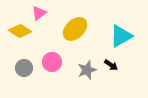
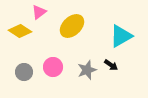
pink triangle: moved 1 px up
yellow ellipse: moved 3 px left, 3 px up
pink circle: moved 1 px right, 5 px down
gray circle: moved 4 px down
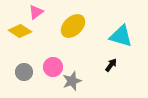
pink triangle: moved 3 px left
yellow ellipse: moved 1 px right
cyan triangle: rotated 45 degrees clockwise
black arrow: rotated 88 degrees counterclockwise
gray star: moved 15 px left, 11 px down
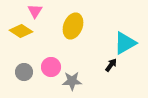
pink triangle: moved 1 px left, 1 px up; rotated 21 degrees counterclockwise
yellow ellipse: rotated 25 degrees counterclockwise
yellow diamond: moved 1 px right
cyan triangle: moved 4 px right, 7 px down; rotated 45 degrees counterclockwise
pink circle: moved 2 px left
gray star: rotated 18 degrees clockwise
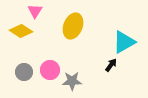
cyan triangle: moved 1 px left, 1 px up
pink circle: moved 1 px left, 3 px down
